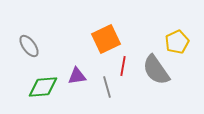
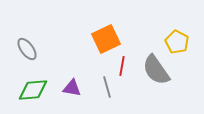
yellow pentagon: rotated 20 degrees counterclockwise
gray ellipse: moved 2 px left, 3 px down
red line: moved 1 px left
purple triangle: moved 5 px left, 12 px down; rotated 18 degrees clockwise
green diamond: moved 10 px left, 3 px down
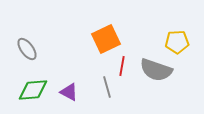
yellow pentagon: rotated 30 degrees counterclockwise
gray semicircle: rotated 36 degrees counterclockwise
purple triangle: moved 3 px left, 4 px down; rotated 18 degrees clockwise
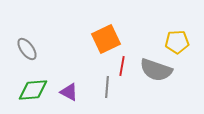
gray line: rotated 20 degrees clockwise
